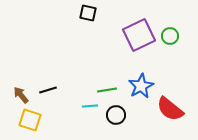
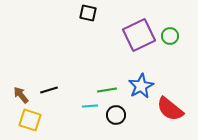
black line: moved 1 px right
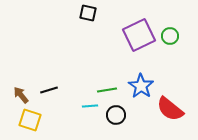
blue star: rotated 10 degrees counterclockwise
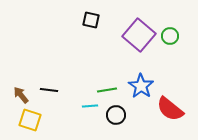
black square: moved 3 px right, 7 px down
purple square: rotated 24 degrees counterclockwise
black line: rotated 24 degrees clockwise
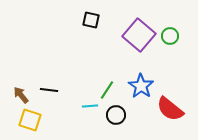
green line: rotated 48 degrees counterclockwise
